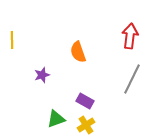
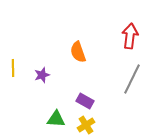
yellow line: moved 1 px right, 28 px down
green triangle: rotated 24 degrees clockwise
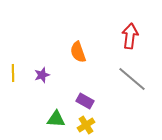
yellow line: moved 5 px down
gray line: rotated 76 degrees counterclockwise
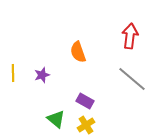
green triangle: rotated 36 degrees clockwise
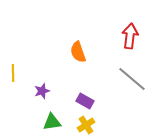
purple star: moved 16 px down
green triangle: moved 4 px left, 3 px down; rotated 48 degrees counterclockwise
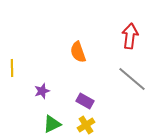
yellow line: moved 1 px left, 5 px up
green triangle: moved 2 px down; rotated 18 degrees counterclockwise
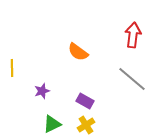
red arrow: moved 3 px right, 1 px up
orange semicircle: rotated 35 degrees counterclockwise
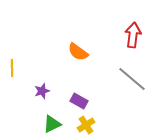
purple rectangle: moved 6 px left
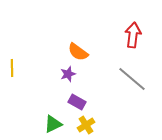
purple star: moved 26 px right, 17 px up
purple rectangle: moved 2 px left, 1 px down
green triangle: moved 1 px right
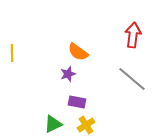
yellow line: moved 15 px up
purple rectangle: rotated 18 degrees counterclockwise
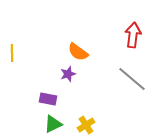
purple rectangle: moved 29 px left, 3 px up
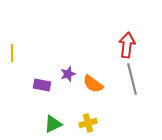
red arrow: moved 6 px left, 10 px down
orange semicircle: moved 15 px right, 32 px down
gray line: rotated 36 degrees clockwise
purple rectangle: moved 6 px left, 14 px up
yellow cross: moved 2 px right, 2 px up; rotated 18 degrees clockwise
